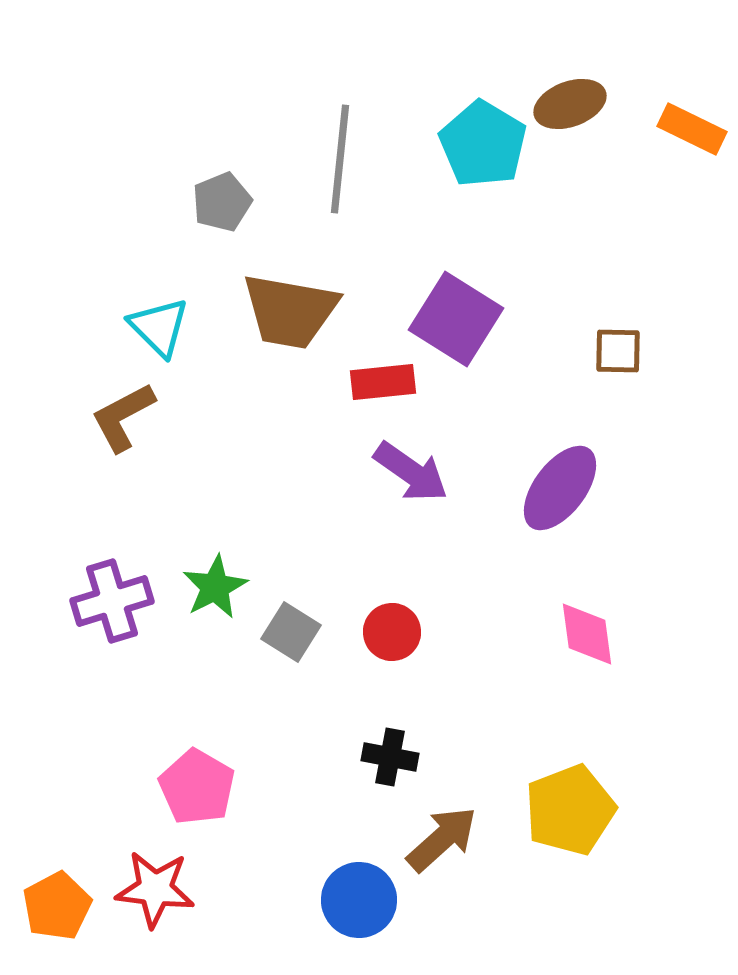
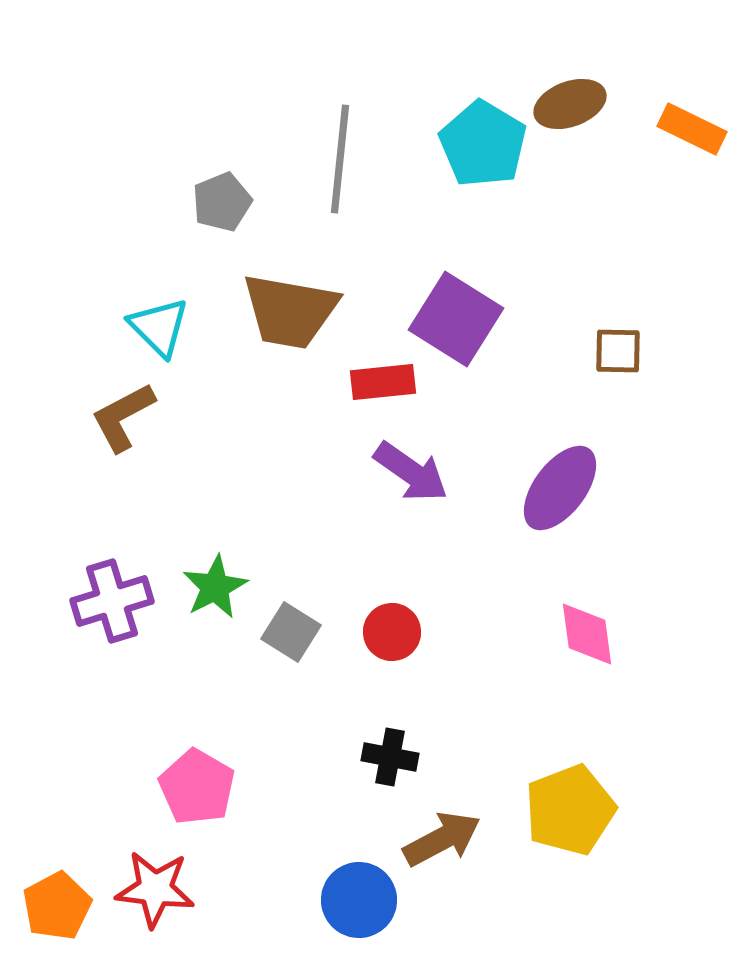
brown arrow: rotated 14 degrees clockwise
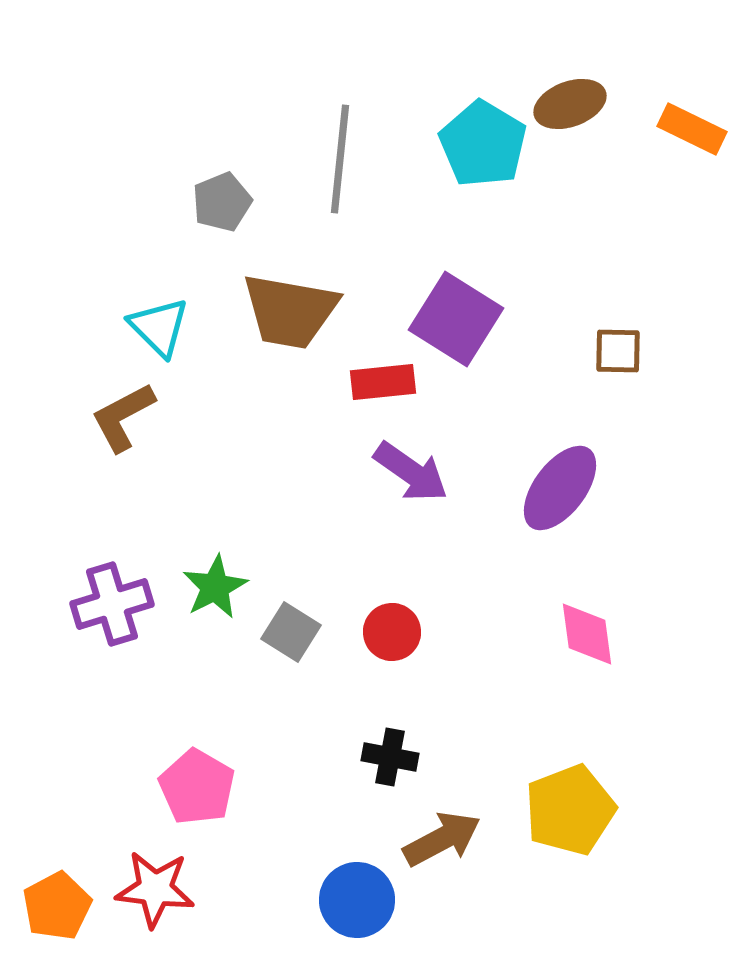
purple cross: moved 3 px down
blue circle: moved 2 px left
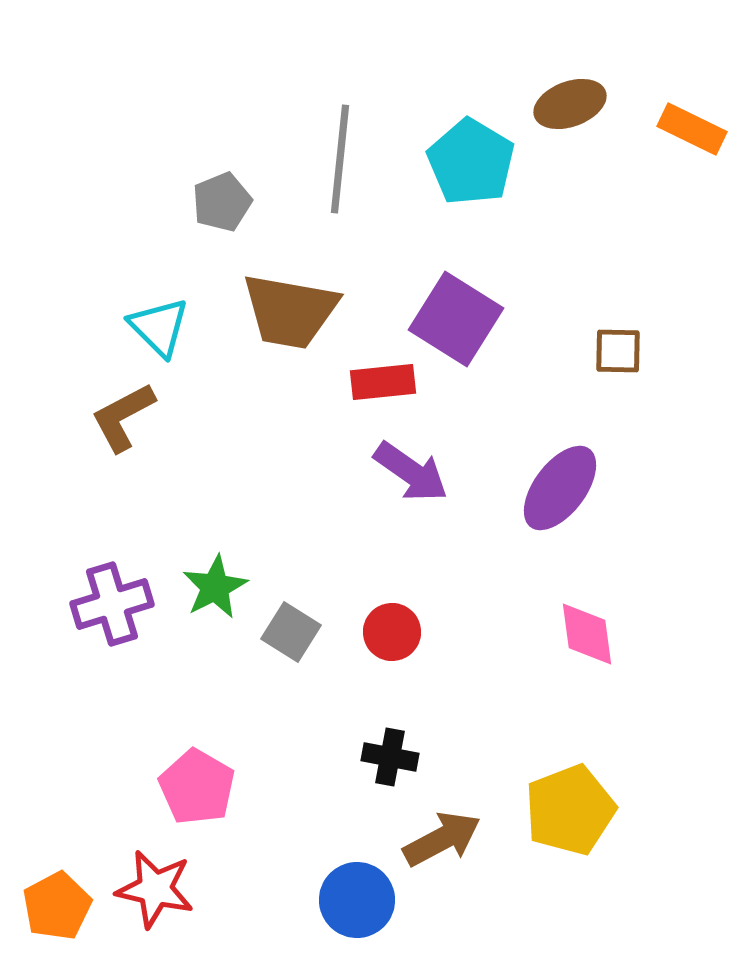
cyan pentagon: moved 12 px left, 18 px down
red star: rotated 6 degrees clockwise
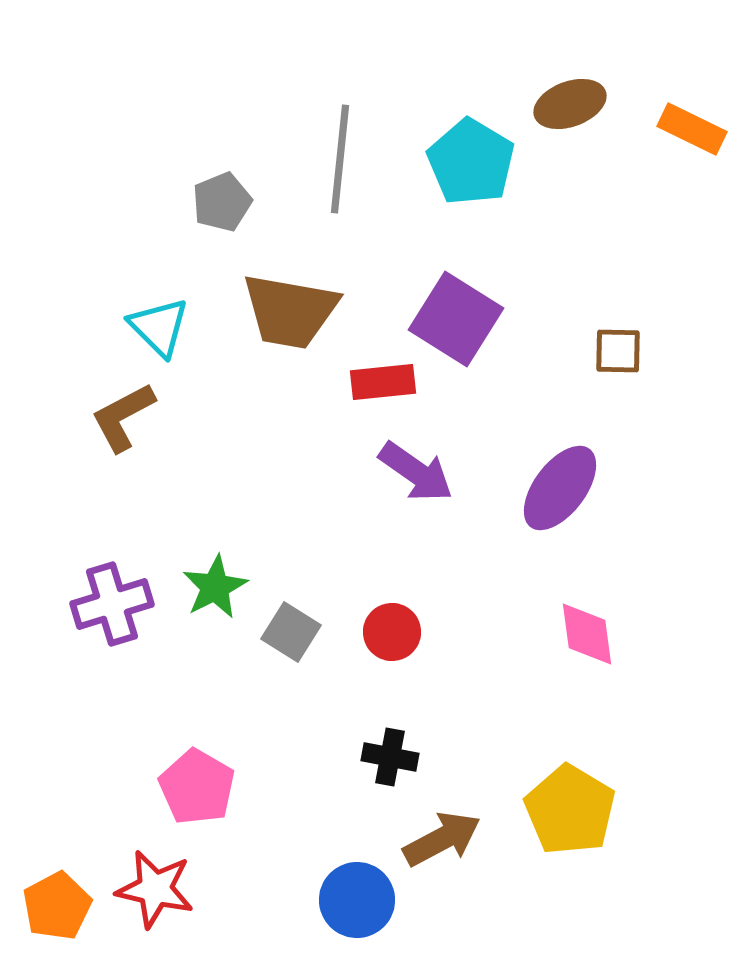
purple arrow: moved 5 px right
yellow pentagon: rotated 20 degrees counterclockwise
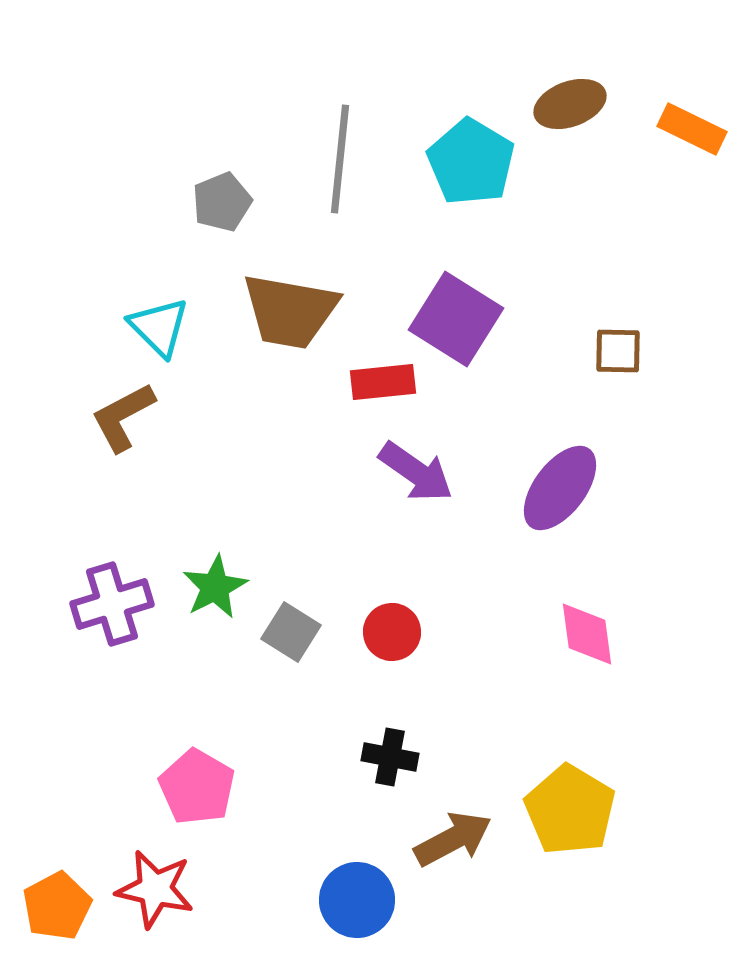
brown arrow: moved 11 px right
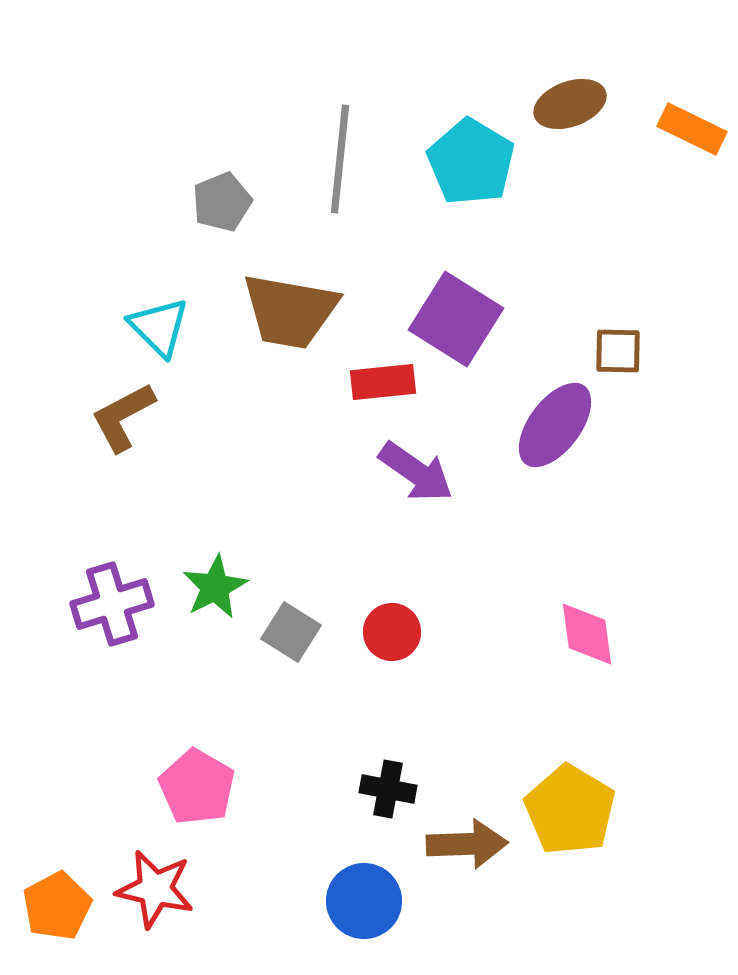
purple ellipse: moved 5 px left, 63 px up
black cross: moved 2 px left, 32 px down
brown arrow: moved 14 px right, 5 px down; rotated 26 degrees clockwise
blue circle: moved 7 px right, 1 px down
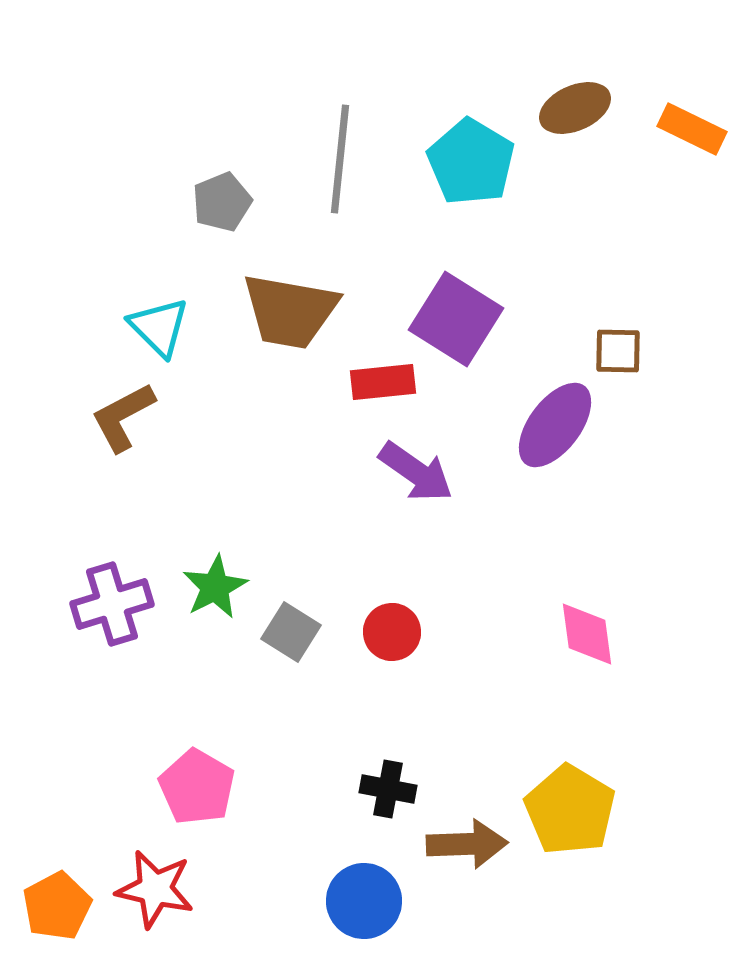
brown ellipse: moved 5 px right, 4 px down; rotated 4 degrees counterclockwise
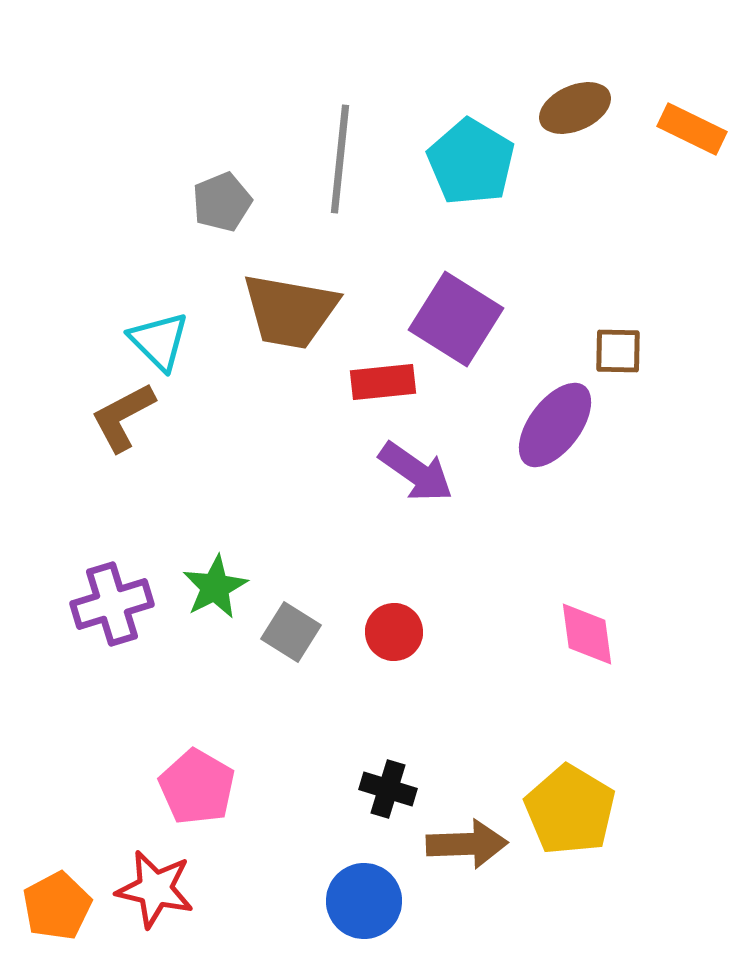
cyan triangle: moved 14 px down
red circle: moved 2 px right
black cross: rotated 6 degrees clockwise
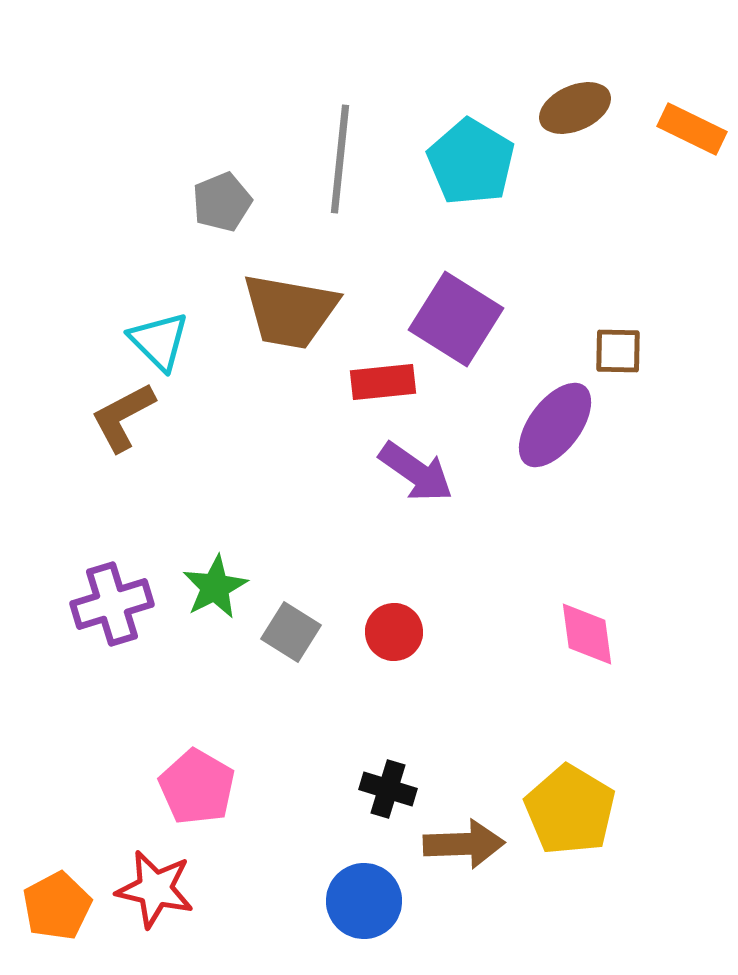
brown arrow: moved 3 px left
